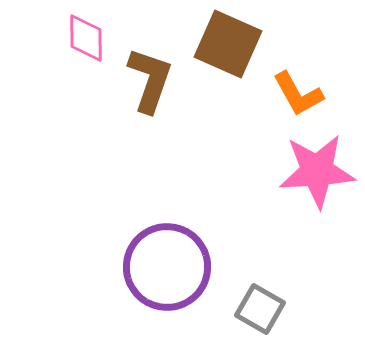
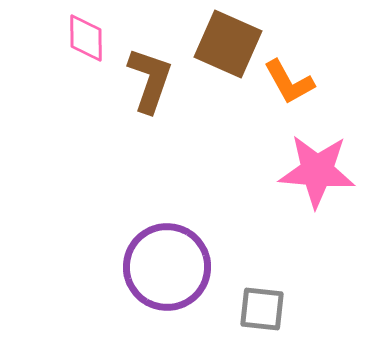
orange L-shape: moved 9 px left, 12 px up
pink star: rotated 8 degrees clockwise
gray square: moved 2 px right; rotated 24 degrees counterclockwise
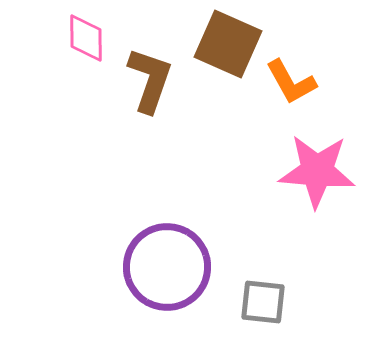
orange L-shape: moved 2 px right
gray square: moved 1 px right, 7 px up
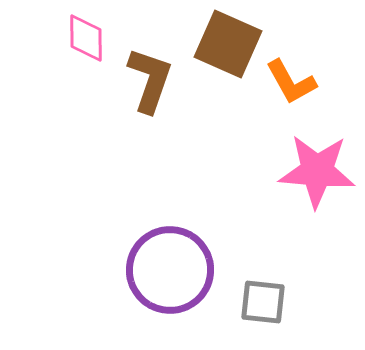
purple circle: moved 3 px right, 3 px down
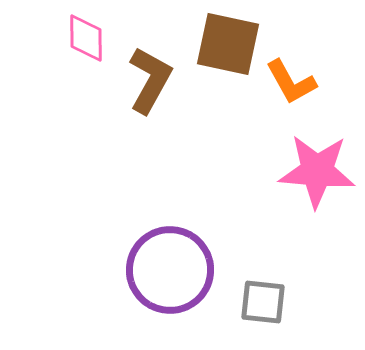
brown square: rotated 12 degrees counterclockwise
brown L-shape: rotated 10 degrees clockwise
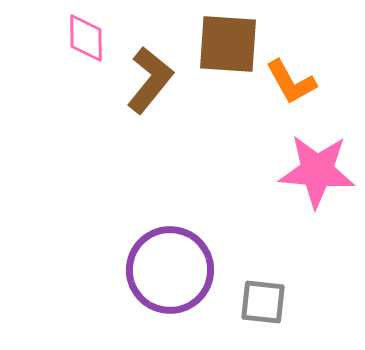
brown square: rotated 8 degrees counterclockwise
brown L-shape: rotated 10 degrees clockwise
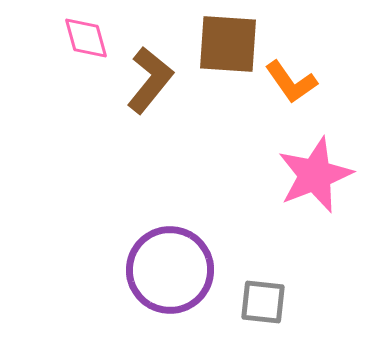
pink diamond: rotated 15 degrees counterclockwise
orange L-shape: rotated 6 degrees counterclockwise
pink star: moved 2 px left, 4 px down; rotated 26 degrees counterclockwise
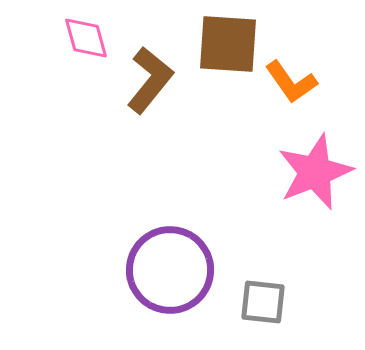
pink star: moved 3 px up
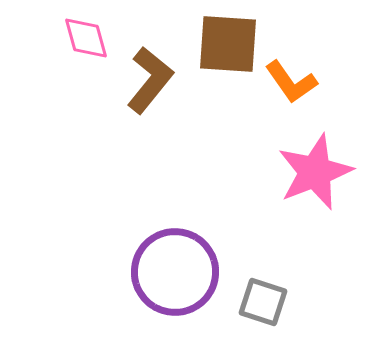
purple circle: moved 5 px right, 2 px down
gray square: rotated 12 degrees clockwise
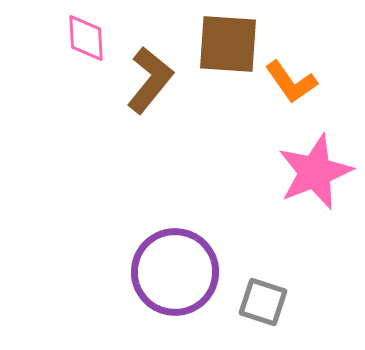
pink diamond: rotated 12 degrees clockwise
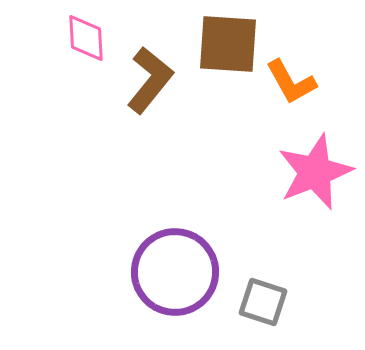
orange L-shape: rotated 6 degrees clockwise
